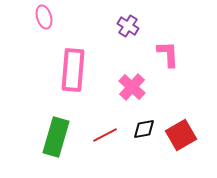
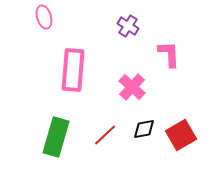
pink L-shape: moved 1 px right
red line: rotated 15 degrees counterclockwise
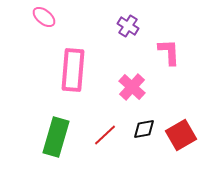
pink ellipse: rotated 35 degrees counterclockwise
pink L-shape: moved 2 px up
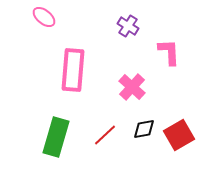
red square: moved 2 px left
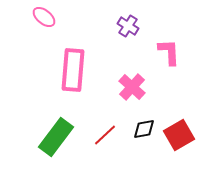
green rectangle: rotated 21 degrees clockwise
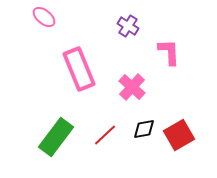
pink rectangle: moved 6 px right, 1 px up; rotated 27 degrees counterclockwise
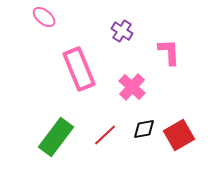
purple cross: moved 6 px left, 5 px down
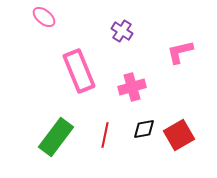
pink L-shape: moved 11 px right; rotated 100 degrees counterclockwise
pink rectangle: moved 2 px down
pink cross: rotated 32 degrees clockwise
red line: rotated 35 degrees counterclockwise
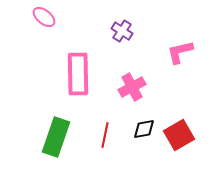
pink rectangle: moved 1 px left, 3 px down; rotated 21 degrees clockwise
pink cross: rotated 12 degrees counterclockwise
green rectangle: rotated 18 degrees counterclockwise
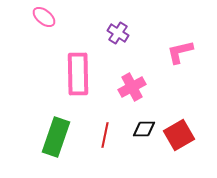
purple cross: moved 4 px left, 2 px down
black diamond: rotated 10 degrees clockwise
